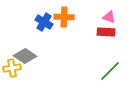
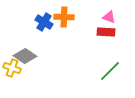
yellow cross: rotated 30 degrees clockwise
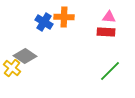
pink triangle: rotated 16 degrees counterclockwise
yellow cross: rotated 18 degrees clockwise
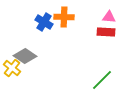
green line: moved 8 px left, 9 px down
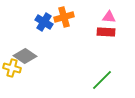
orange cross: rotated 18 degrees counterclockwise
yellow cross: rotated 24 degrees counterclockwise
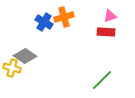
pink triangle: moved 1 px right, 1 px up; rotated 24 degrees counterclockwise
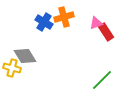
pink triangle: moved 14 px left, 7 px down
red rectangle: rotated 54 degrees clockwise
gray diamond: rotated 25 degrees clockwise
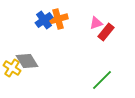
orange cross: moved 6 px left, 2 px down
blue cross: moved 2 px up; rotated 24 degrees clockwise
red rectangle: rotated 72 degrees clockwise
gray diamond: moved 2 px right, 5 px down
yellow cross: rotated 18 degrees clockwise
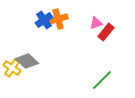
gray diamond: rotated 15 degrees counterclockwise
